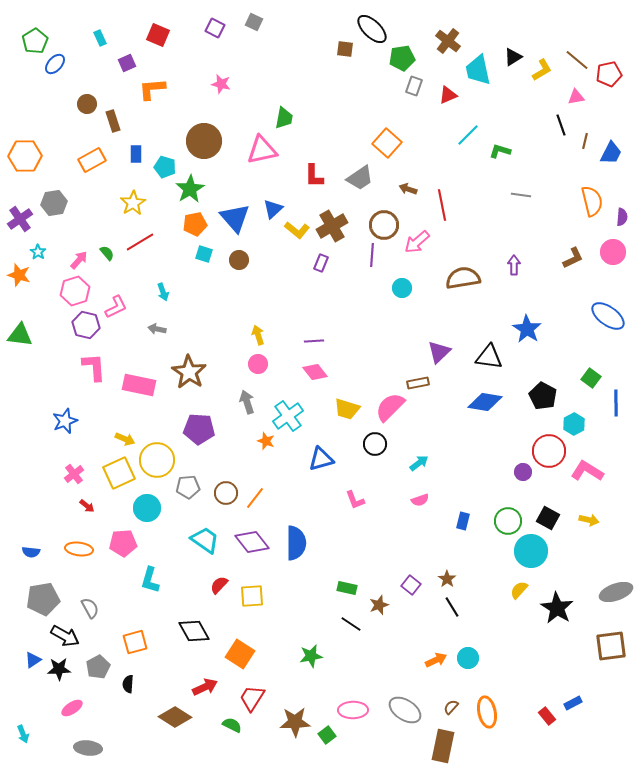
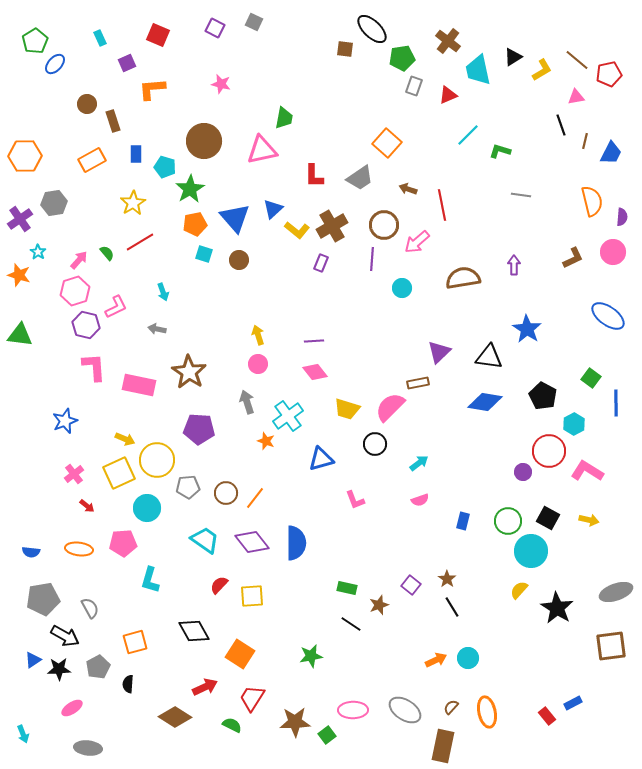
purple line at (372, 255): moved 4 px down
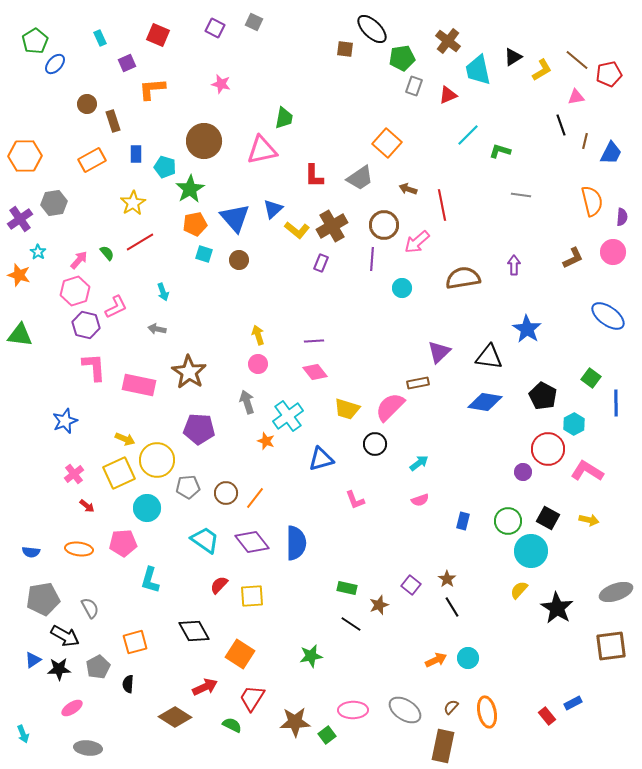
red circle at (549, 451): moved 1 px left, 2 px up
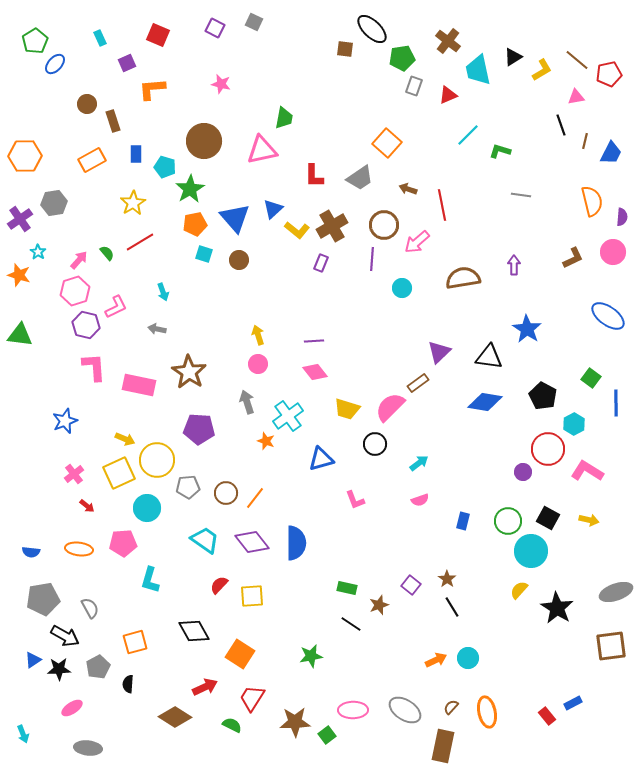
brown rectangle at (418, 383): rotated 25 degrees counterclockwise
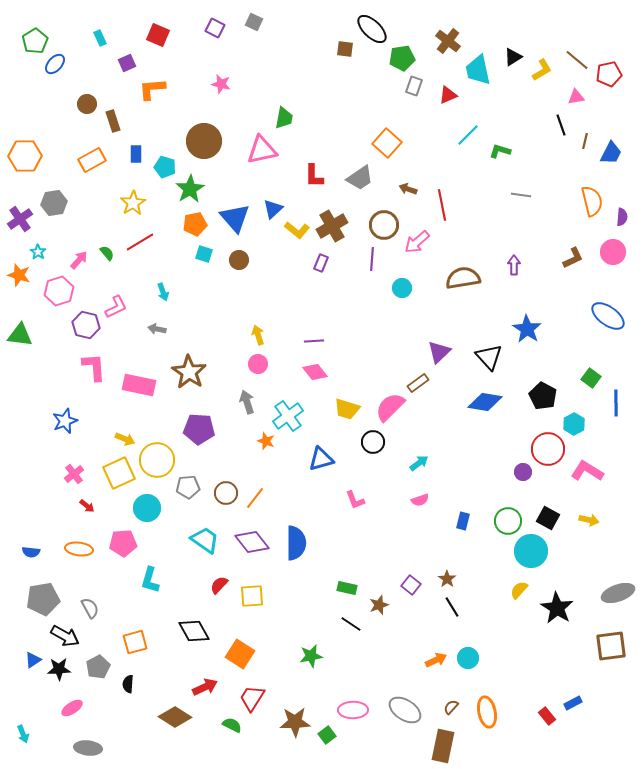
pink hexagon at (75, 291): moved 16 px left
black triangle at (489, 357): rotated 40 degrees clockwise
black circle at (375, 444): moved 2 px left, 2 px up
gray ellipse at (616, 592): moved 2 px right, 1 px down
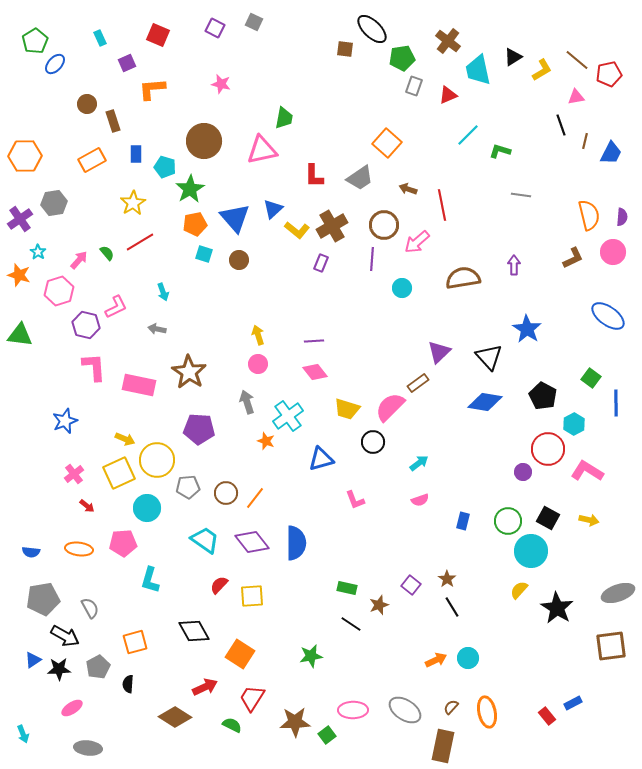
orange semicircle at (592, 201): moved 3 px left, 14 px down
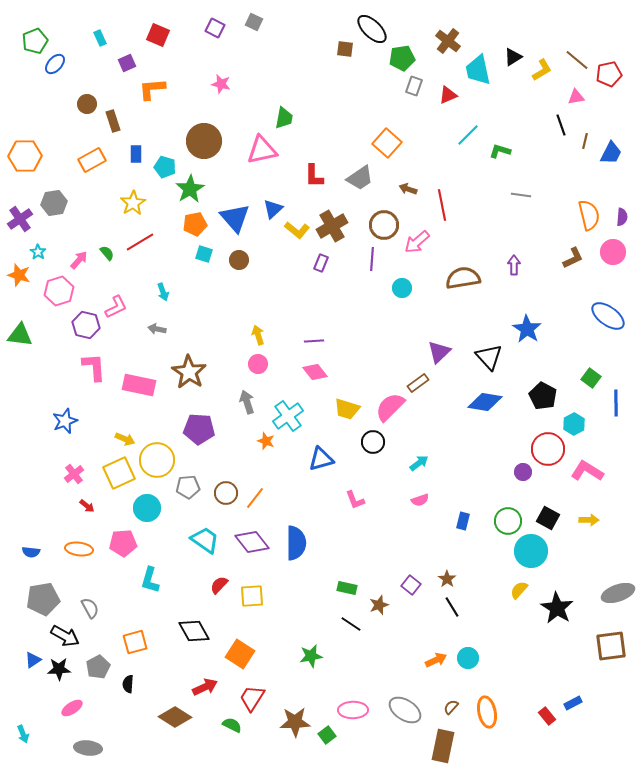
green pentagon at (35, 41): rotated 10 degrees clockwise
yellow arrow at (589, 520): rotated 12 degrees counterclockwise
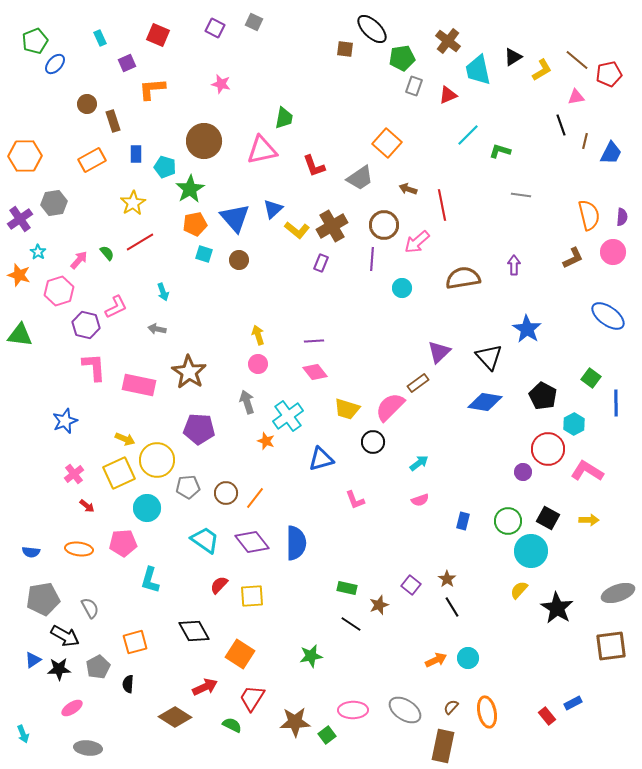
red L-shape at (314, 176): moved 10 px up; rotated 20 degrees counterclockwise
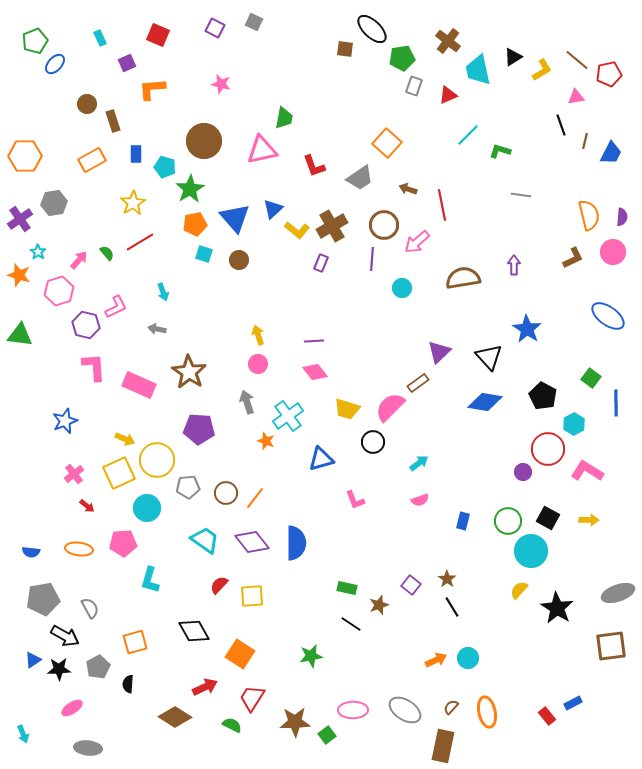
pink rectangle at (139, 385): rotated 12 degrees clockwise
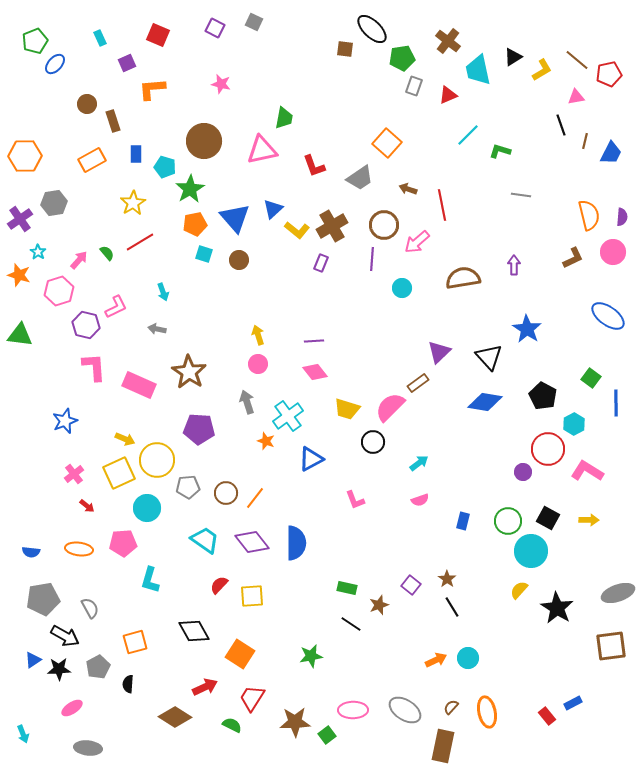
blue triangle at (321, 459): moved 10 px left; rotated 12 degrees counterclockwise
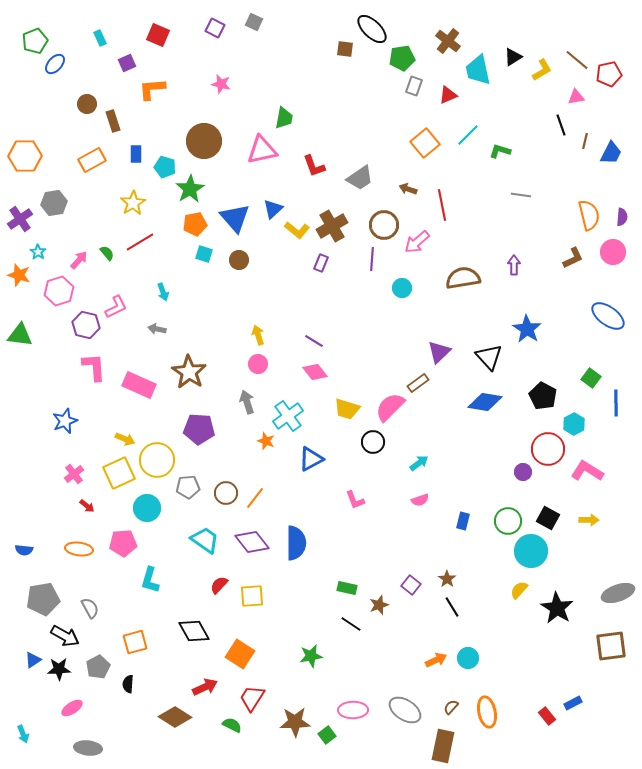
orange square at (387, 143): moved 38 px right; rotated 8 degrees clockwise
purple line at (314, 341): rotated 36 degrees clockwise
blue semicircle at (31, 552): moved 7 px left, 2 px up
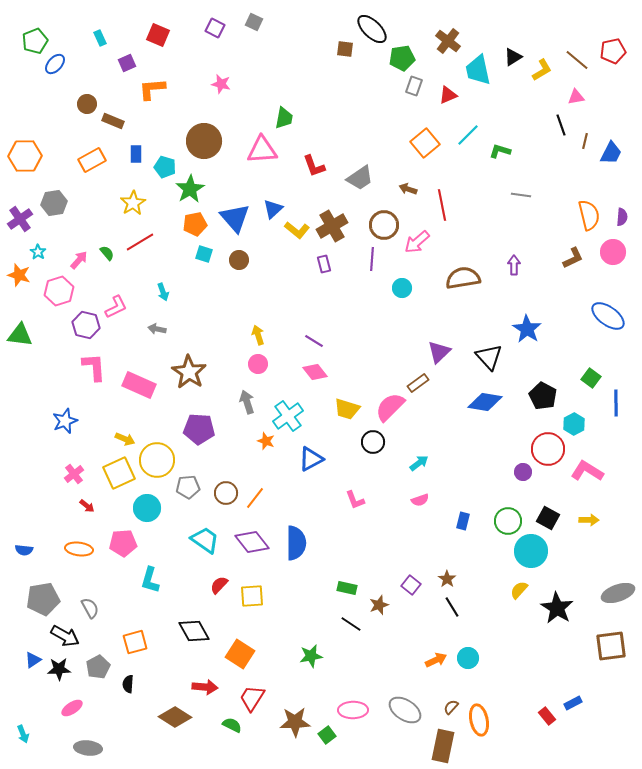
red pentagon at (609, 74): moved 4 px right, 23 px up
brown rectangle at (113, 121): rotated 50 degrees counterclockwise
pink triangle at (262, 150): rotated 8 degrees clockwise
purple rectangle at (321, 263): moved 3 px right, 1 px down; rotated 36 degrees counterclockwise
red arrow at (205, 687): rotated 30 degrees clockwise
orange ellipse at (487, 712): moved 8 px left, 8 px down
